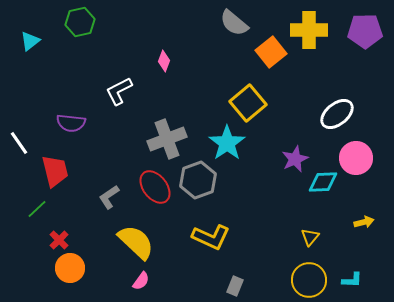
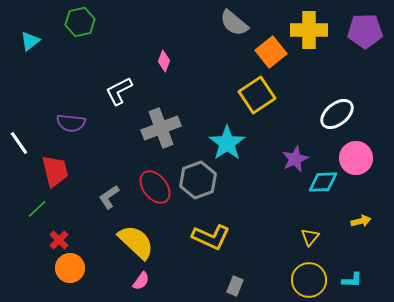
yellow square: moved 9 px right, 8 px up; rotated 6 degrees clockwise
gray cross: moved 6 px left, 11 px up
yellow arrow: moved 3 px left, 1 px up
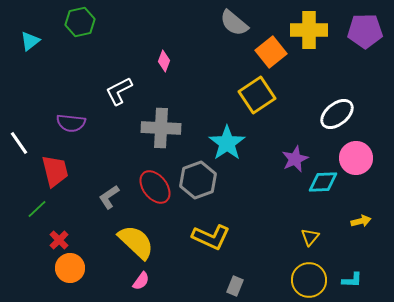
gray cross: rotated 24 degrees clockwise
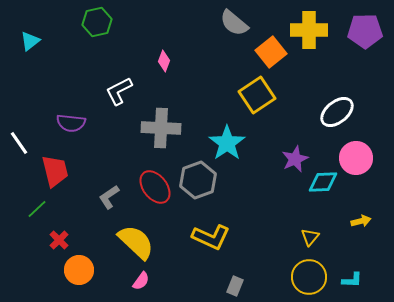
green hexagon: moved 17 px right
white ellipse: moved 2 px up
orange circle: moved 9 px right, 2 px down
yellow circle: moved 3 px up
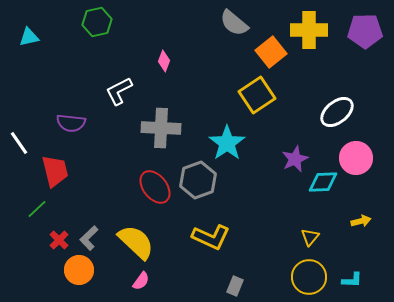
cyan triangle: moved 1 px left, 4 px up; rotated 25 degrees clockwise
gray L-shape: moved 20 px left, 41 px down; rotated 10 degrees counterclockwise
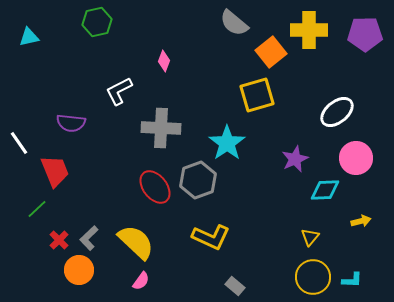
purple pentagon: moved 3 px down
yellow square: rotated 18 degrees clockwise
red trapezoid: rotated 8 degrees counterclockwise
cyan diamond: moved 2 px right, 8 px down
yellow circle: moved 4 px right
gray rectangle: rotated 72 degrees counterclockwise
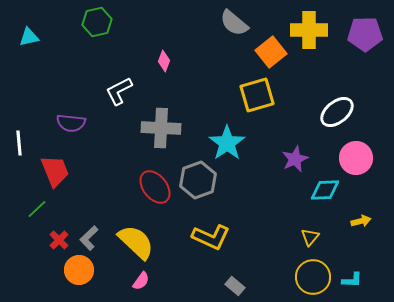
white line: rotated 30 degrees clockwise
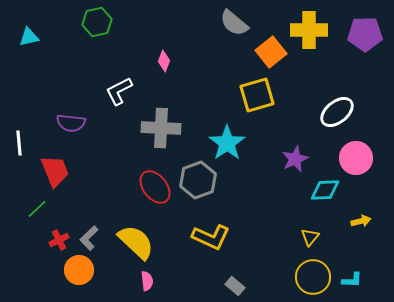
red cross: rotated 18 degrees clockwise
pink semicircle: moved 6 px right; rotated 42 degrees counterclockwise
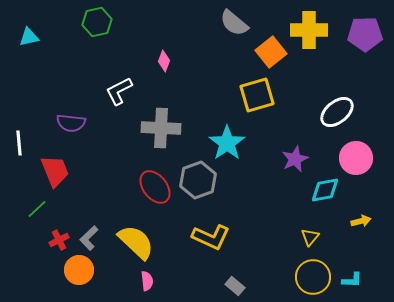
cyan diamond: rotated 8 degrees counterclockwise
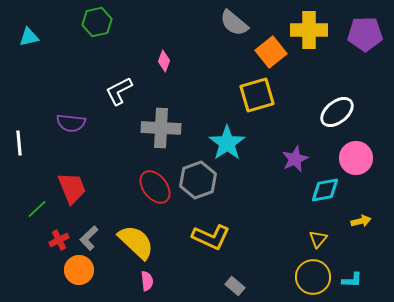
red trapezoid: moved 17 px right, 17 px down
yellow triangle: moved 8 px right, 2 px down
